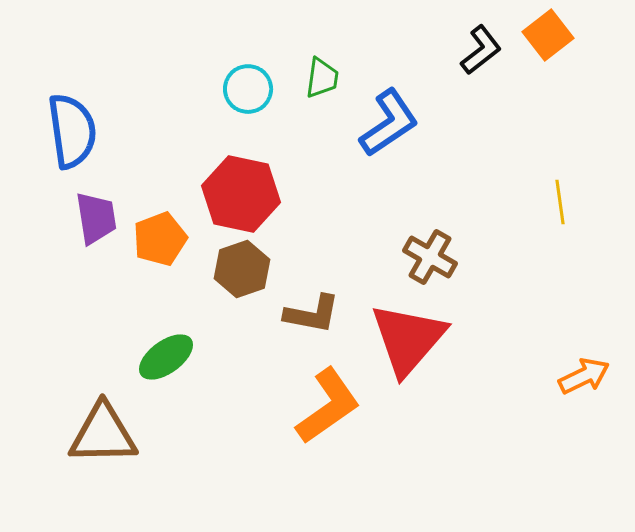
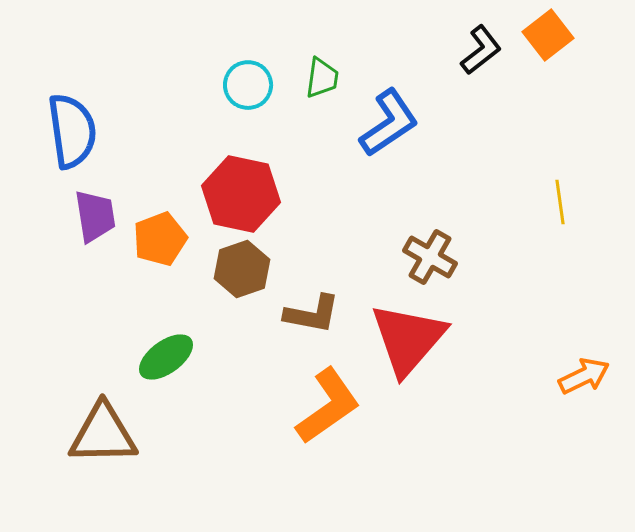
cyan circle: moved 4 px up
purple trapezoid: moved 1 px left, 2 px up
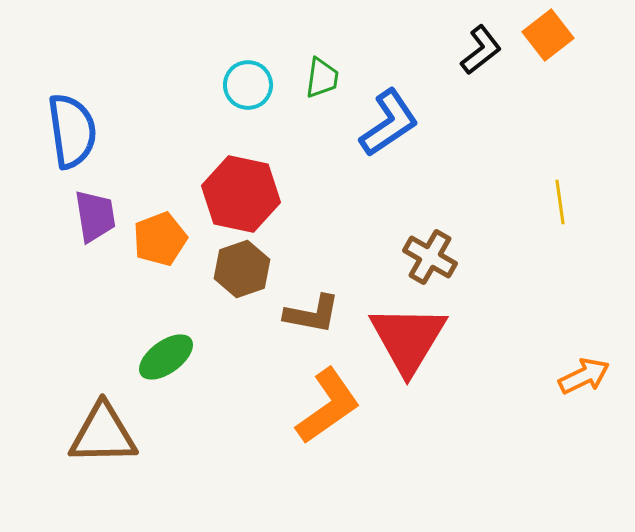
red triangle: rotated 10 degrees counterclockwise
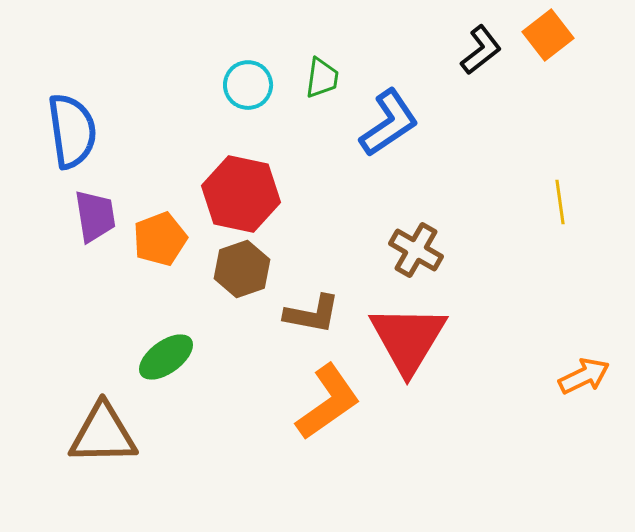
brown cross: moved 14 px left, 7 px up
orange L-shape: moved 4 px up
